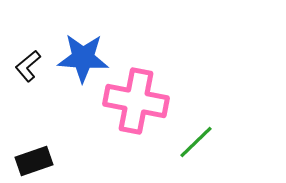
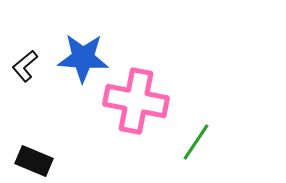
black L-shape: moved 3 px left
green line: rotated 12 degrees counterclockwise
black rectangle: rotated 42 degrees clockwise
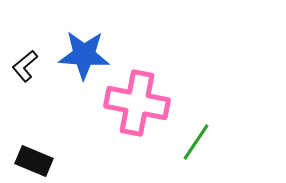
blue star: moved 1 px right, 3 px up
pink cross: moved 1 px right, 2 px down
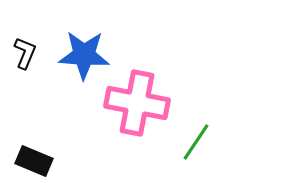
black L-shape: moved 13 px up; rotated 152 degrees clockwise
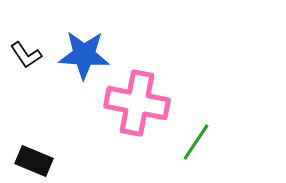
black L-shape: moved 1 px right, 2 px down; rotated 124 degrees clockwise
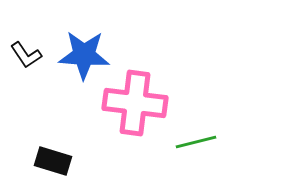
pink cross: moved 2 px left; rotated 4 degrees counterclockwise
green line: rotated 42 degrees clockwise
black rectangle: moved 19 px right; rotated 6 degrees counterclockwise
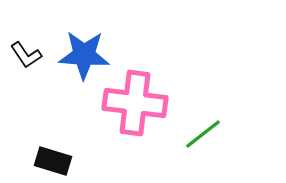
green line: moved 7 px right, 8 px up; rotated 24 degrees counterclockwise
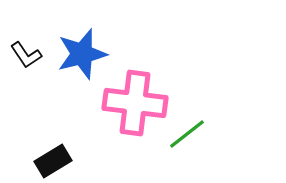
blue star: moved 2 px left, 1 px up; rotated 18 degrees counterclockwise
green line: moved 16 px left
black rectangle: rotated 48 degrees counterclockwise
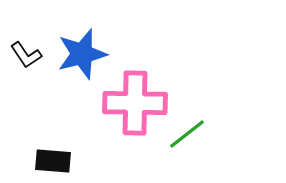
pink cross: rotated 6 degrees counterclockwise
black rectangle: rotated 36 degrees clockwise
